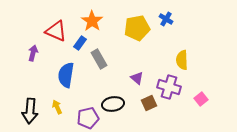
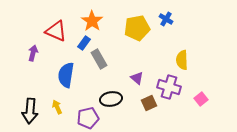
blue rectangle: moved 4 px right
black ellipse: moved 2 px left, 5 px up
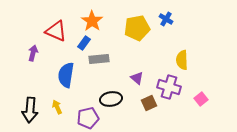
gray rectangle: rotated 66 degrees counterclockwise
black arrow: moved 1 px up
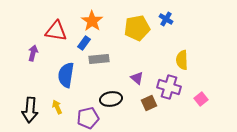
red triangle: rotated 15 degrees counterclockwise
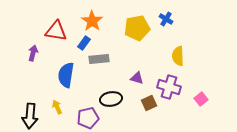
yellow semicircle: moved 4 px left, 4 px up
purple triangle: rotated 24 degrees counterclockwise
black arrow: moved 6 px down
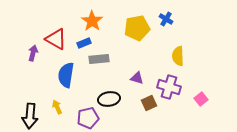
red triangle: moved 8 px down; rotated 20 degrees clockwise
blue rectangle: rotated 32 degrees clockwise
black ellipse: moved 2 px left
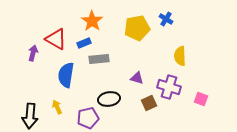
yellow semicircle: moved 2 px right
pink square: rotated 32 degrees counterclockwise
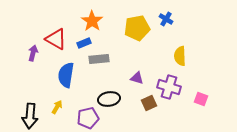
yellow arrow: rotated 56 degrees clockwise
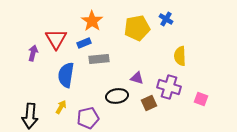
red triangle: rotated 30 degrees clockwise
black ellipse: moved 8 px right, 3 px up
yellow arrow: moved 4 px right
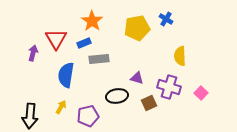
pink square: moved 6 px up; rotated 24 degrees clockwise
purple pentagon: moved 2 px up
